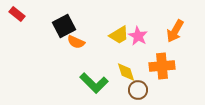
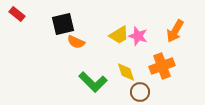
black square: moved 1 px left, 2 px up; rotated 15 degrees clockwise
pink star: rotated 12 degrees counterclockwise
orange cross: rotated 15 degrees counterclockwise
green L-shape: moved 1 px left, 1 px up
brown circle: moved 2 px right, 2 px down
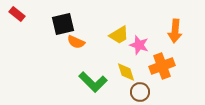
orange arrow: rotated 25 degrees counterclockwise
pink star: moved 1 px right, 9 px down
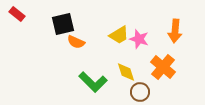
pink star: moved 6 px up
orange cross: moved 1 px right, 1 px down; rotated 30 degrees counterclockwise
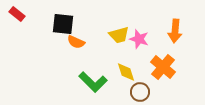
black square: rotated 20 degrees clockwise
yellow trapezoid: rotated 15 degrees clockwise
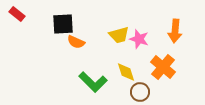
black square: rotated 10 degrees counterclockwise
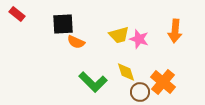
orange cross: moved 15 px down
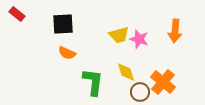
orange semicircle: moved 9 px left, 11 px down
green L-shape: rotated 128 degrees counterclockwise
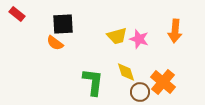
yellow trapezoid: moved 2 px left, 1 px down
orange semicircle: moved 12 px left, 10 px up; rotated 12 degrees clockwise
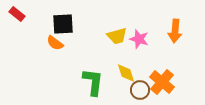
yellow diamond: moved 1 px down
orange cross: moved 1 px left
brown circle: moved 2 px up
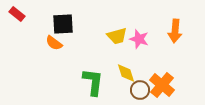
orange semicircle: moved 1 px left
orange cross: moved 3 px down
